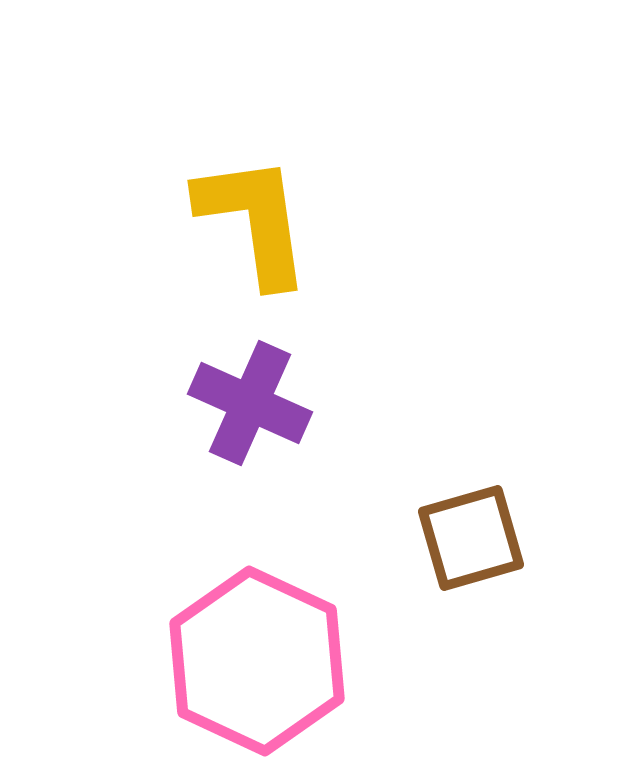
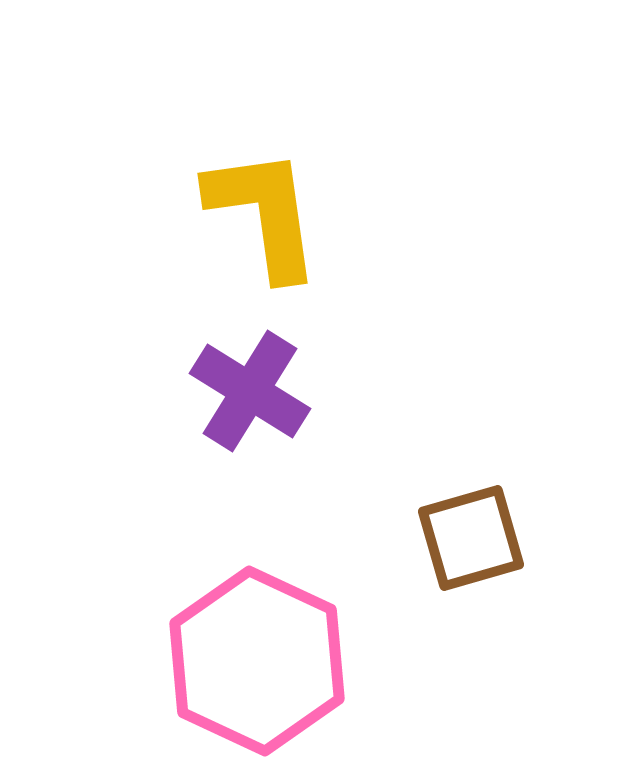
yellow L-shape: moved 10 px right, 7 px up
purple cross: moved 12 px up; rotated 8 degrees clockwise
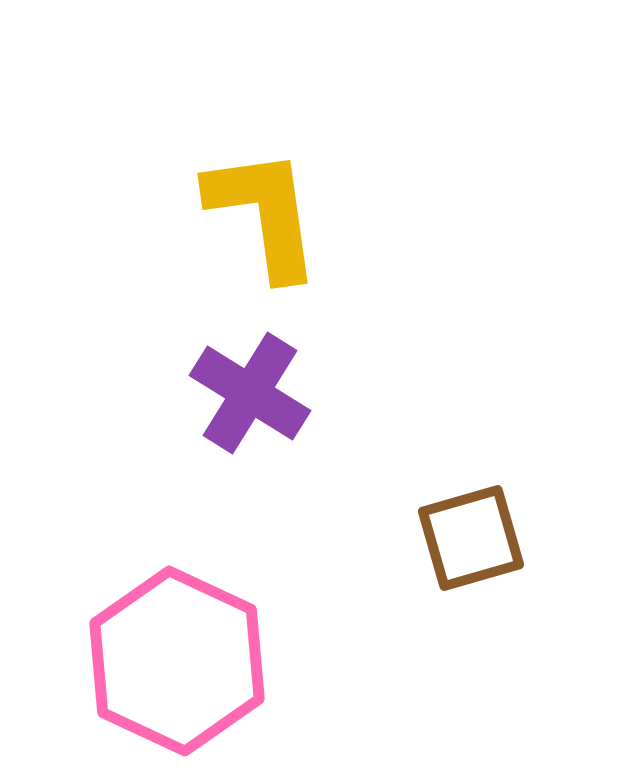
purple cross: moved 2 px down
pink hexagon: moved 80 px left
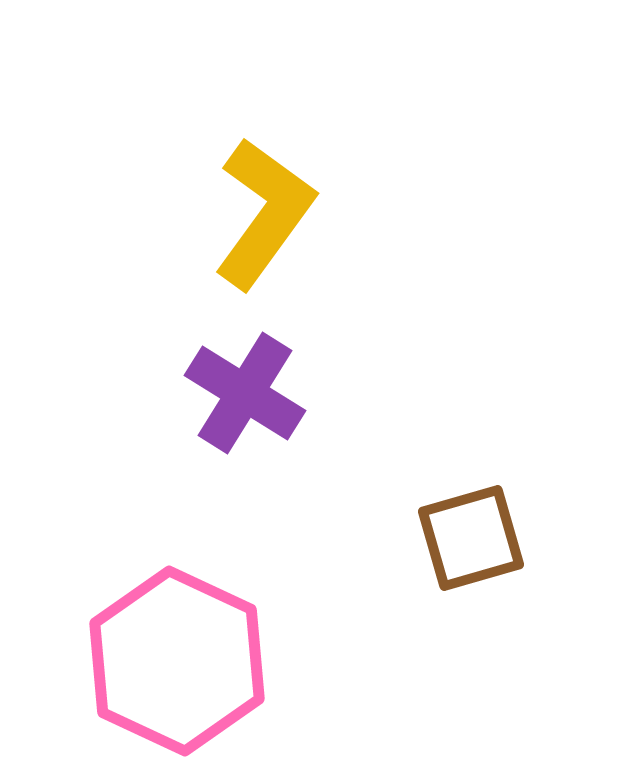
yellow L-shape: rotated 44 degrees clockwise
purple cross: moved 5 px left
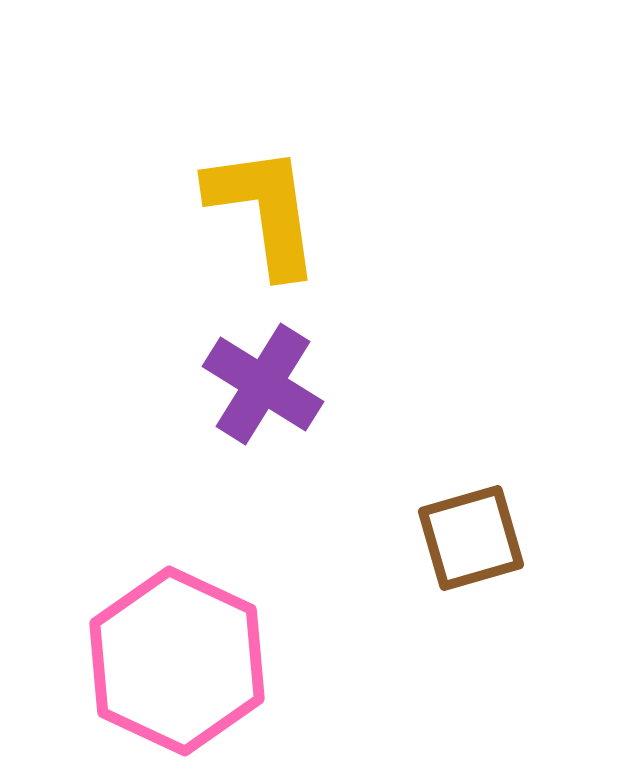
yellow L-shape: moved 3 px up; rotated 44 degrees counterclockwise
purple cross: moved 18 px right, 9 px up
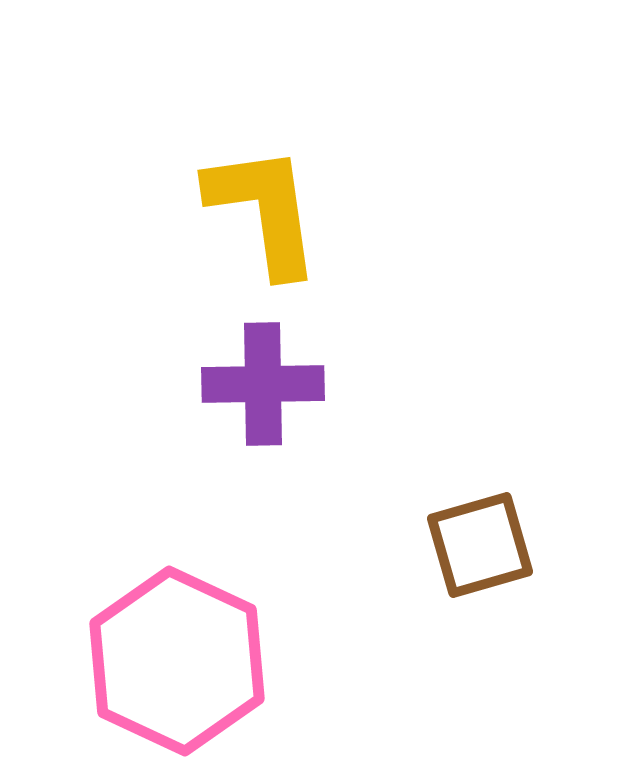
purple cross: rotated 33 degrees counterclockwise
brown square: moved 9 px right, 7 px down
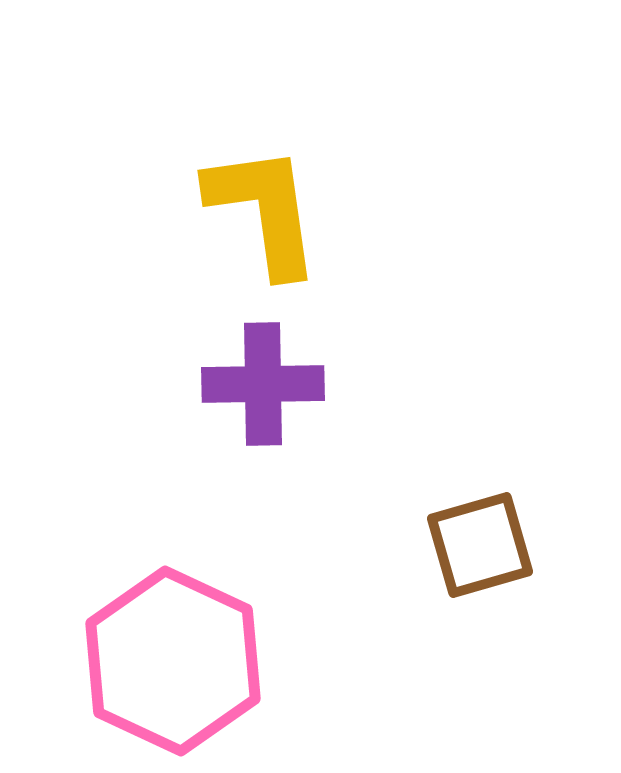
pink hexagon: moved 4 px left
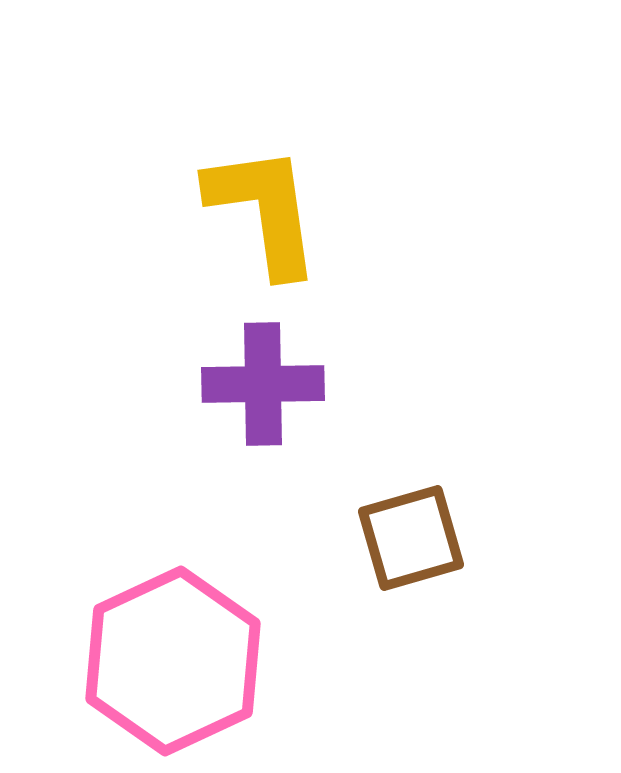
brown square: moved 69 px left, 7 px up
pink hexagon: rotated 10 degrees clockwise
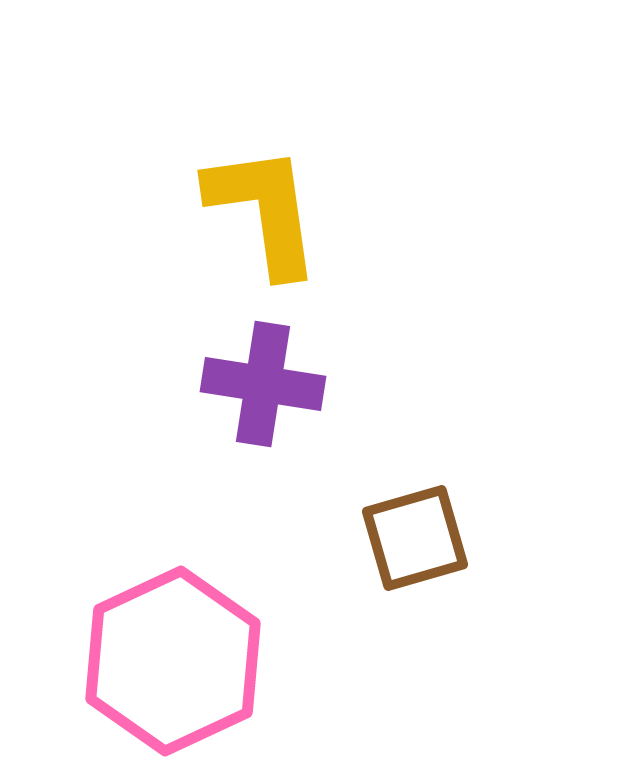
purple cross: rotated 10 degrees clockwise
brown square: moved 4 px right
